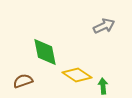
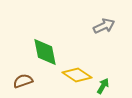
green arrow: rotated 35 degrees clockwise
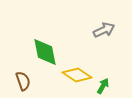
gray arrow: moved 4 px down
brown semicircle: rotated 90 degrees clockwise
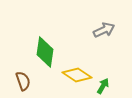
green diamond: rotated 20 degrees clockwise
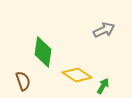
green diamond: moved 2 px left
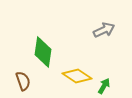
yellow diamond: moved 1 px down
green arrow: moved 1 px right
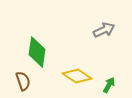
green diamond: moved 6 px left
green arrow: moved 5 px right, 1 px up
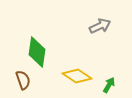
gray arrow: moved 4 px left, 4 px up
brown semicircle: moved 1 px up
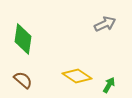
gray arrow: moved 5 px right, 2 px up
green diamond: moved 14 px left, 13 px up
brown semicircle: rotated 30 degrees counterclockwise
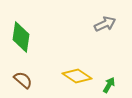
green diamond: moved 2 px left, 2 px up
